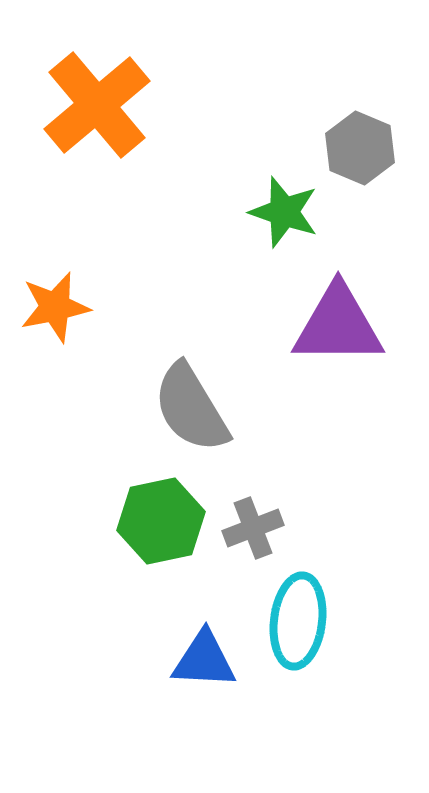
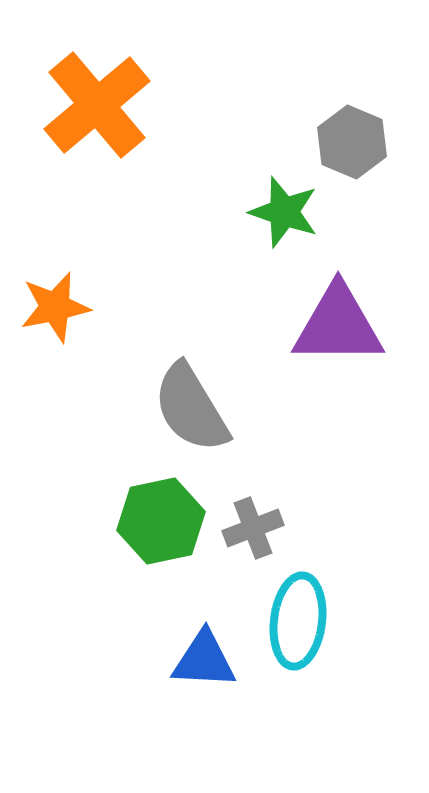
gray hexagon: moved 8 px left, 6 px up
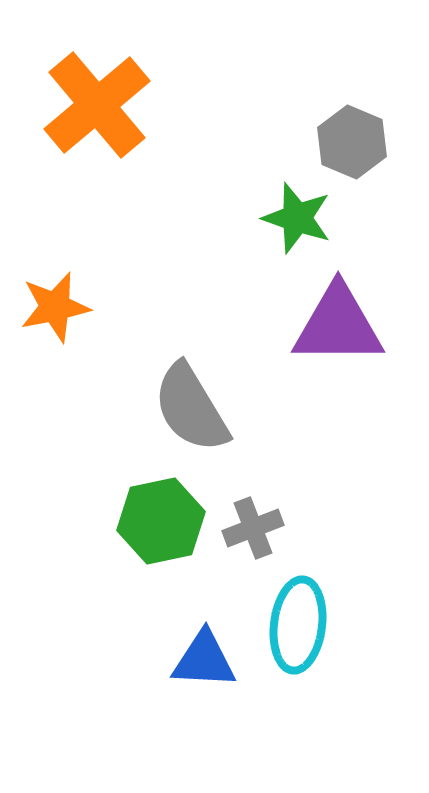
green star: moved 13 px right, 6 px down
cyan ellipse: moved 4 px down
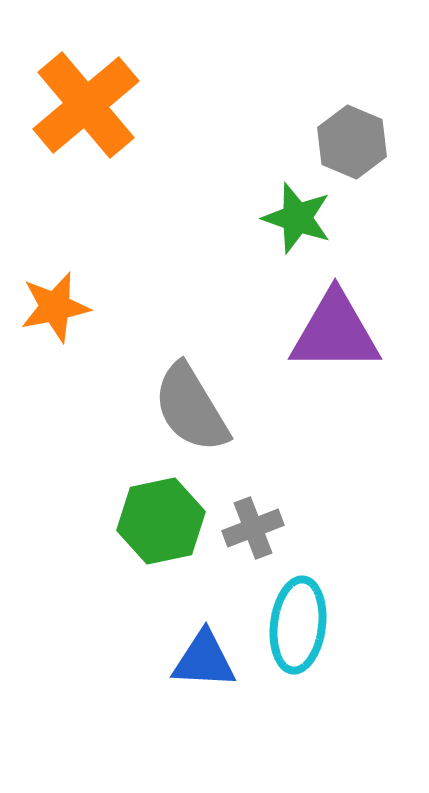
orange cross: moved 11 px left
purple triangle: moved 3 px left, 7 px down
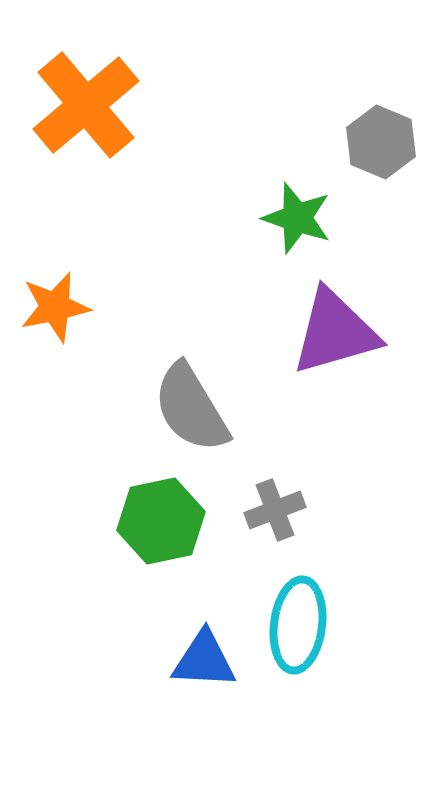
gray hexagon: moved 29 px right
purple triangle: rotated 16 degrees counterclockwise
gray cross: moved 22 px right, 18 px up
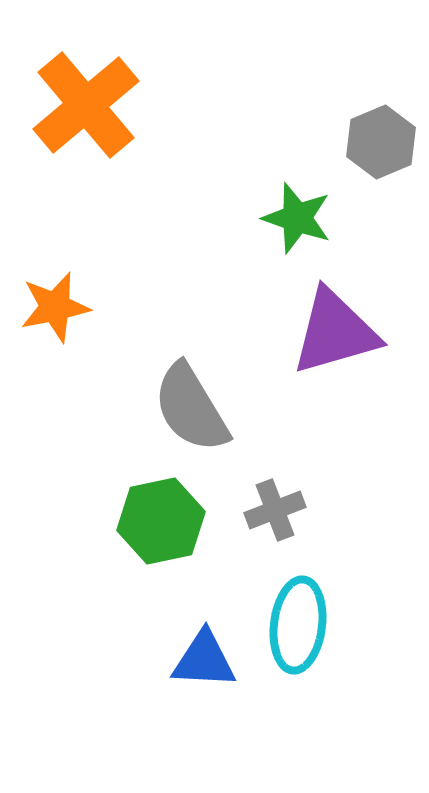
gray hexagon: rotated 14 degrees clockwise
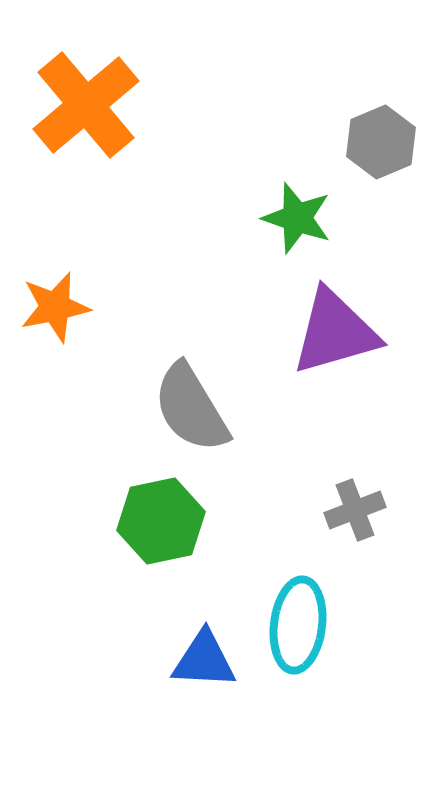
gray cross: moved 80 px right
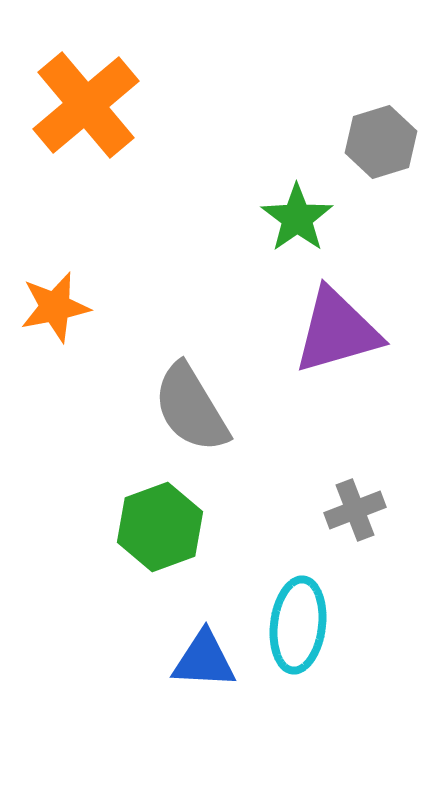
gray hexagon: rotated 6 degrees clockwise
green star: rotated 18 degrees clockwise
purple triangle: moved 2 px right, 1 px up
green hexagon: moved 1 px left, 6 px down; rotated 8 degrees counterclockwise
